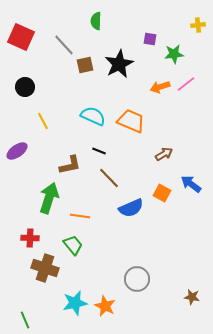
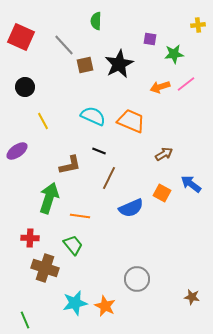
brown line: rotated 70 degrees clockwise
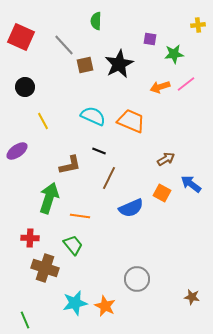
brown arrow: moved 2 px right, 5 px down
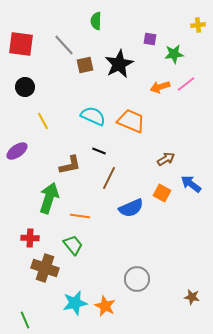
red square: moved 7 px down; rotated 16 degrees counterclockwise
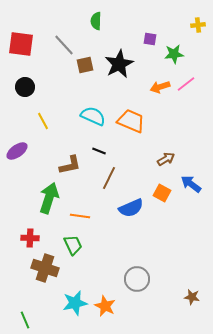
green trapezoid: rotated 15 degrees clockwise
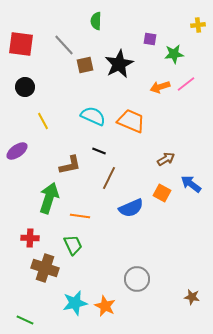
green line: rotated 42 degrees counterclockwise
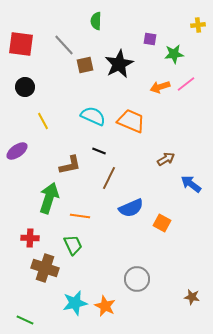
orange square: moved 30 px down
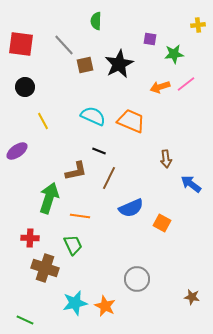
brown arrow: rotated 114 degrees clockwise
brown L-shape: moved 6 px right, 6 px down
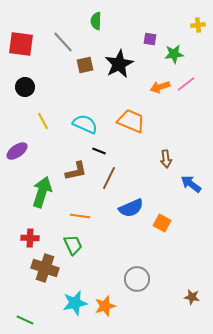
gray line: moved 1 px left, 3 px up
cyan semicircle: moved 8 px left, 8 px down
green arrow: moved 7 px left, 6 px up
orange star: rotated 30 degrees clockwise
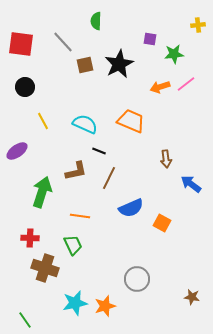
green line: rotated 30 degrees clockwise
